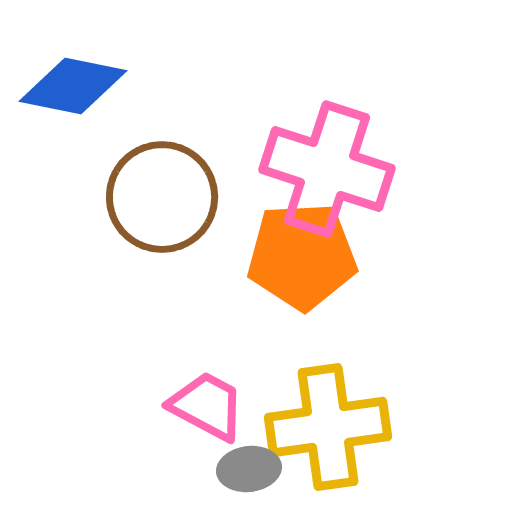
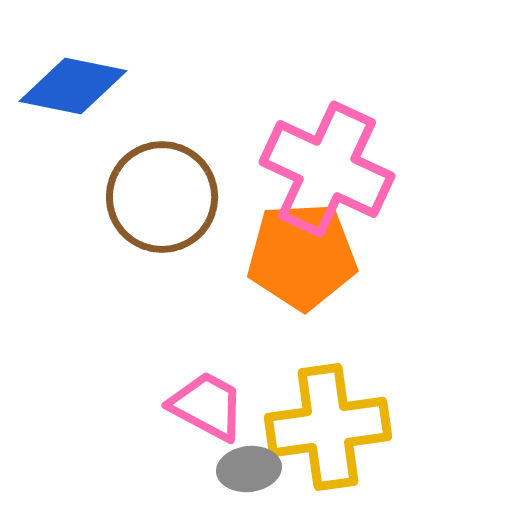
pink cross: rotated 7 degrees clockwise
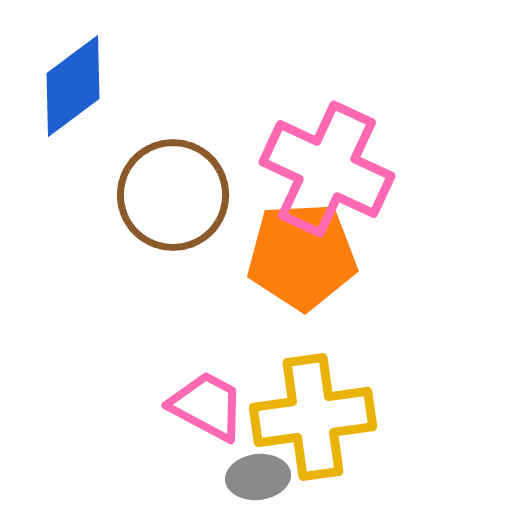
blue diamond: rotated 48 degrees counterclockwise
brown circle: moved 11 px right, 2 px up
yellow cross: moved 15 px left, 10 px up
gray ellipse: moved 9 px right, 8 px down
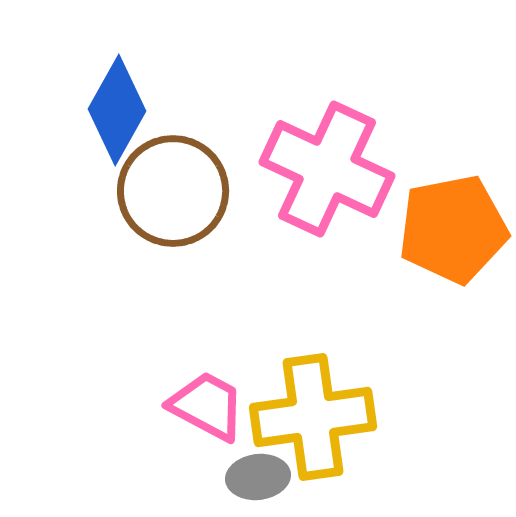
blue diamond: moved 44 px right, 24 px down; rotated 24 degrees counterclockwise
brown circle: moved 4 px up
orange pentagon: moved 151 px right, 27 px up; rotated 8 degrees counterclockwise
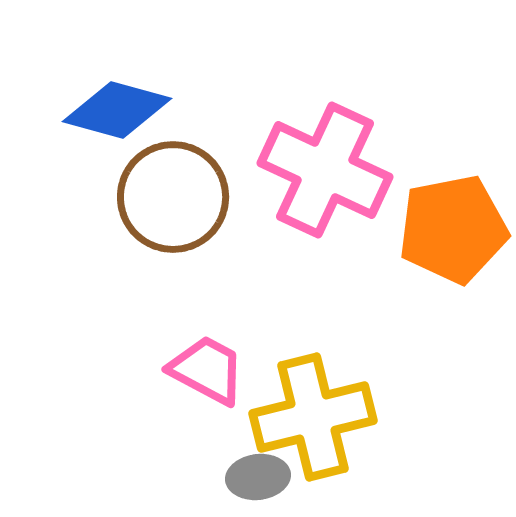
blue diamond: rotated 76 degrees clockwise
pink cross: moved 2 px left, 1 px down
brown circle: moved 6 px down
pink trapezoid: moved 36 px up
yellow cross: rotated 6 degrees counterclockwise
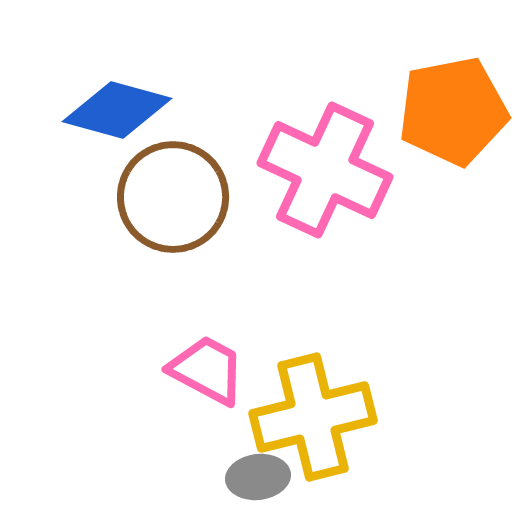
orange pentagon: moved 118 px up
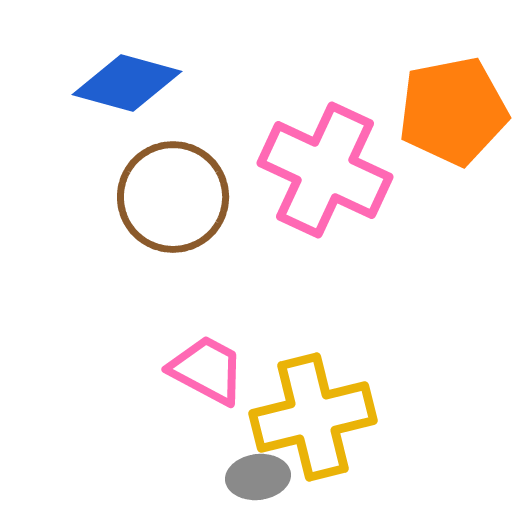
blue diamond: moved 10 px right, 27 px up
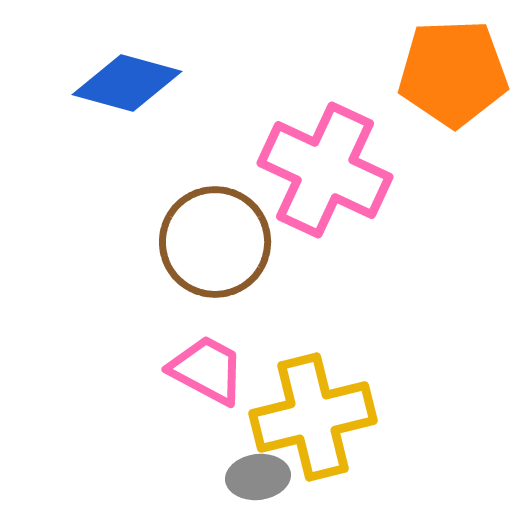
orange pentagon: moved 38 px up; rotated 9 degrees clockwise
brown circle: moved 42 px right, 45 px down
